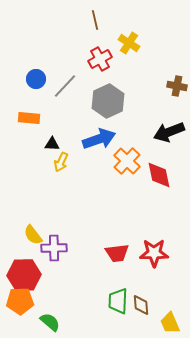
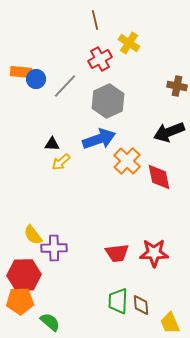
orange rectangle: moved 8 px left, 46 px up
yellow arrow: rotated 24 degrees clockwise
red diamond: moved 2 px down
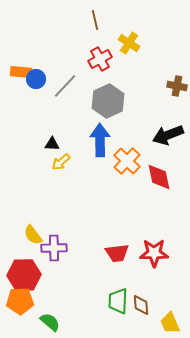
black arrow: moved 1 px left, 3 px down
blue arrow: moved 1 px right, 1 px down; rotated 72 degrees counterclockwise
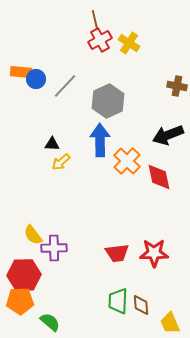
red cross: moved 19 px up
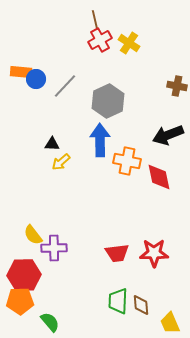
orange cross: rotated 32 degrees counterclockwise
green semicircle: rotated 10 degrees clockwise
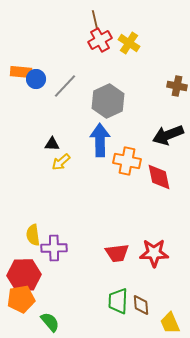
yellow semicircle: rotated 30 degrees clockwise
orange pentagon: moved 1 px right, 2 px up; rotated 8 degrees counterclockwise
